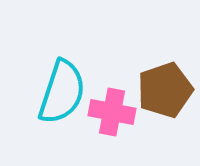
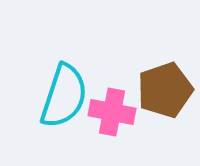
cyan semicircle: moved 2 px right, 4 px down
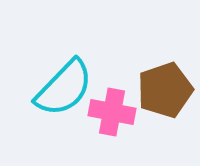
cyan semicircle: moved 8 px up; rotated 26 degrees clockwise
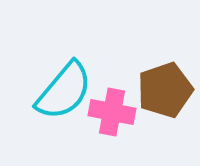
cyan semicircle: moved 3 px down; rotated 4 degrees counterclockwise
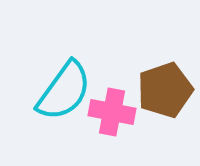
cyan semicircle: rotated 4 degrees counterclockwise
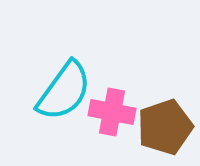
brown pentagon: moved 37 px down
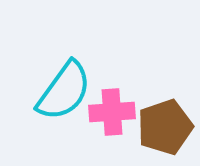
pink cross: rotated 15 degrees counterclockwise
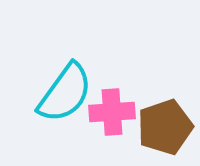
cyan semicircle: moved 1 px right, 2 px down
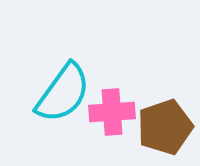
cyan semicircle: moved 2 px left
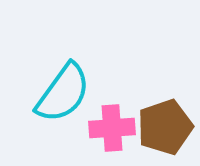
pink cross: moved 16 px down
